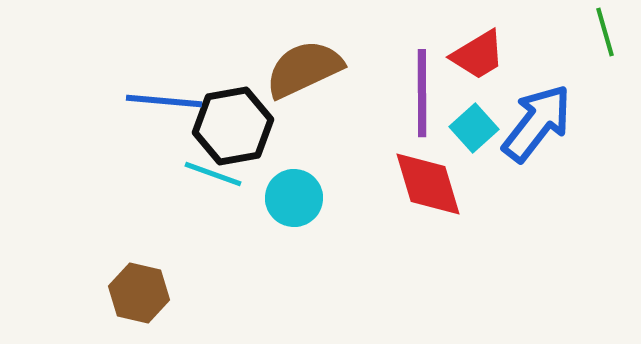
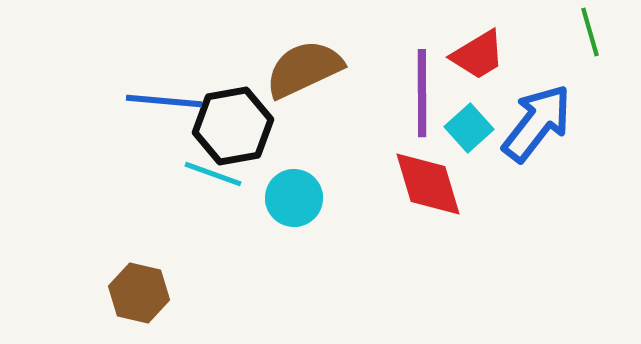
green line: moved 15 px left
cyan square: moved 5 px left
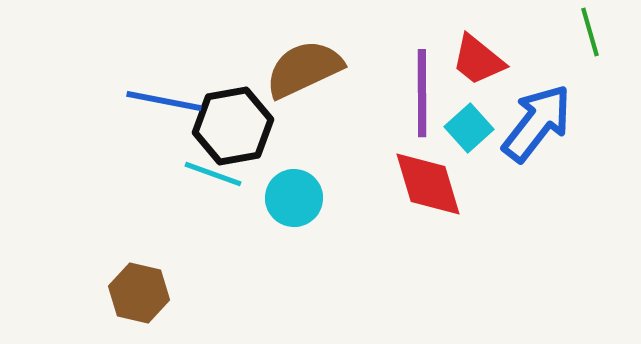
red trapezoid: moved 5 px down; rotated 70 degrees clockwise
blue line: rotated 6 degrees clockwise
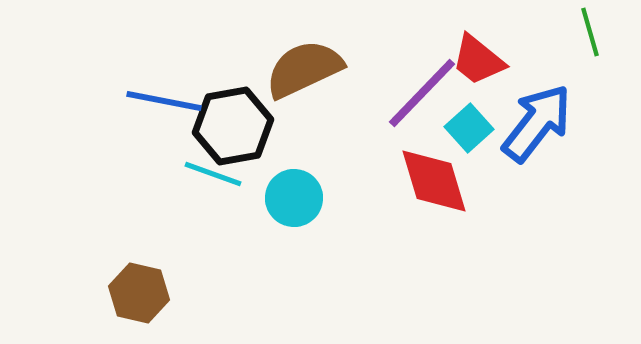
purple line: rotated 44 degrees clockwise
red diamond: moved 6 px right, 3 px up
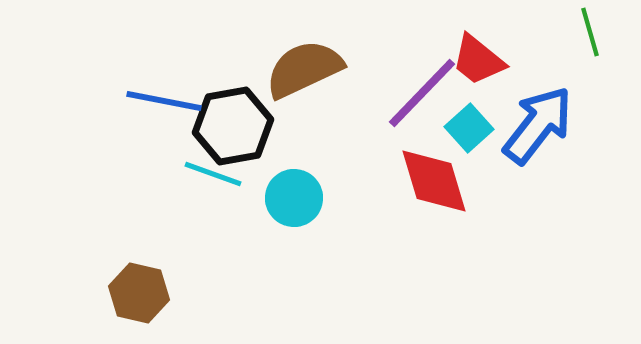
blue arrow: moved 1 px right, 2 px down
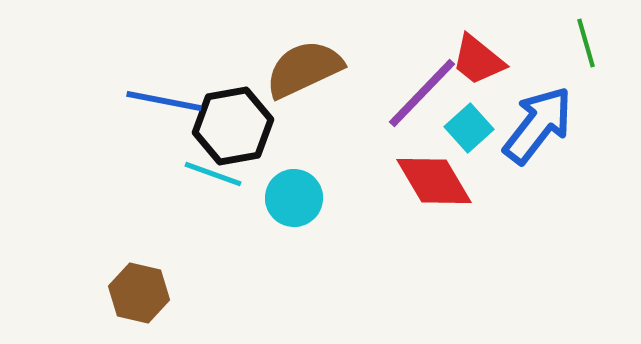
green line: moved 4 px left, 11 px down
red diamond: rotated 14 degrees counterclockwise
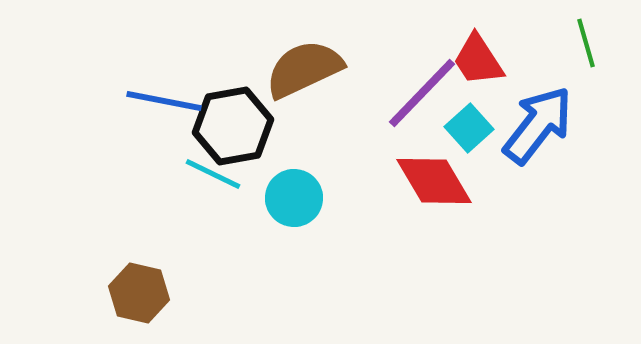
red trapezoid: rotated 18 degrees clockwise
cyan line: rotated 6 degrees clockwise
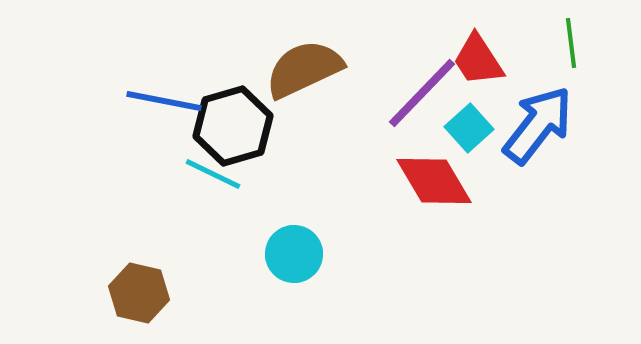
green line: moved 15 px left; rotated 9 degrees clockwise
black hexagon: rotated 6 degrees counterclockwise
cyan circle: moved 56 px down
